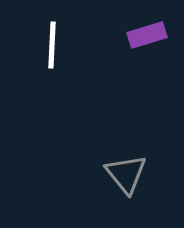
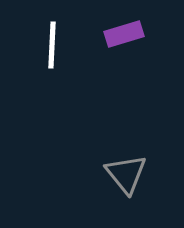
purple rectangle: moved 23 px left, 1 px up
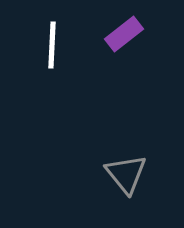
purple rectangle: rotated 21 degrees counterclockwise
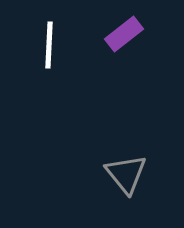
white line: moved 3 px left
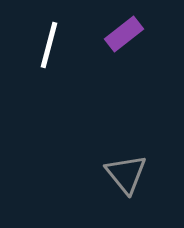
white line: rotated 12 degrees clockwise
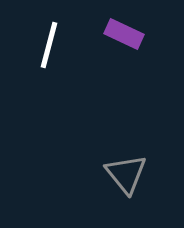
purple rectangle: rotated 63 degrees clockwise
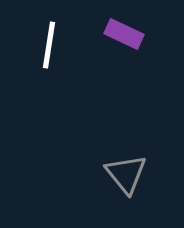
white line: rotated 6 degrees counterclockwise
